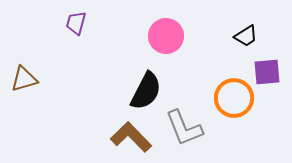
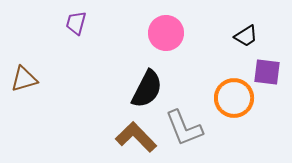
pink circle: moved 3 px up
purple square: rotated 12 degrees clockwise
black semicircle: moved 1 px right, 2 px up
brown L-shape: moved 5 px right
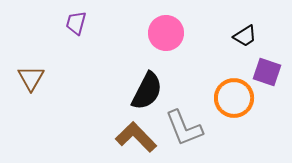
black trapezoid: moved 1 px left
purple square: rotated 12 degrees clockwise
brown triangle: moved 7 px right, 1 px up; rotated 44 degrees counterclockwise
black semicircle: moved 2 px down
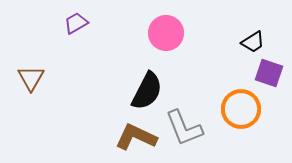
purple trapezoid: rotated 45 degrees clockwise
black trapezoid: moved 8 px right, 6 px down
purple square: moved 2 px right, 1 px down
orange circle: moved 7 px right, 11 px down
brown L-shape: rotated 21 degrees counterclockwise
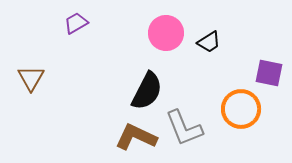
black trapezoid: moved 44 px left
purple square: rotated 8 degrees counterclockwise
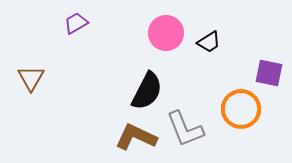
gray L-shape: moved 1 px right, 1 px down
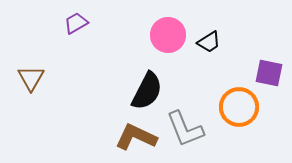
pink circle: moved 2 px right, 2 px down
orange circle: moved 2 px left, 2 px up
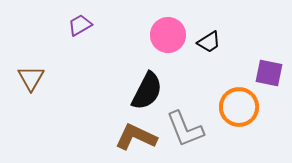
purple trapezoid: moved 4 px right, 2 px down
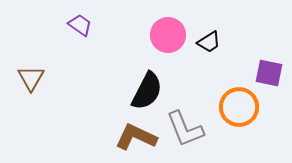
purple trapezoid: rotated 65 degrees clockwise
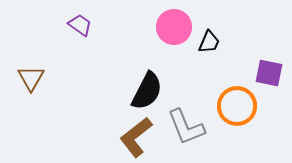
pink circle: moved 6 px right, 8 px up
black trapezoid: rotated 35 degrees counterclockwise
orange circle: moved 2 px left, 1 px up
gray L-shape: moved 1 px right, 2 px up
brown L-shape: rotated 63 degrees counterclockwise
